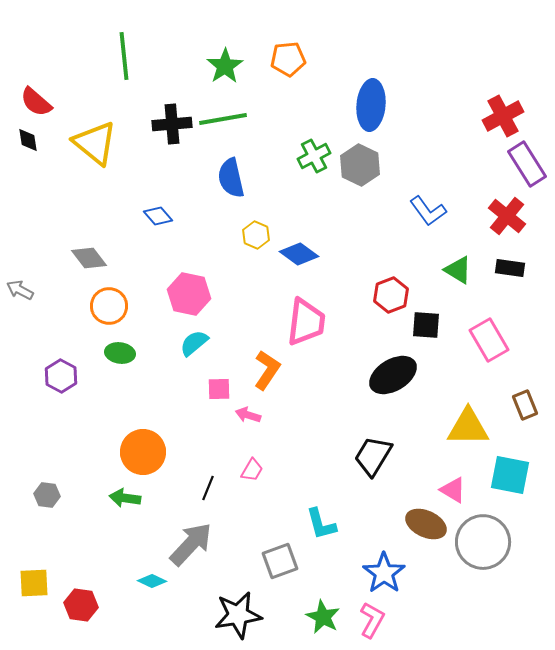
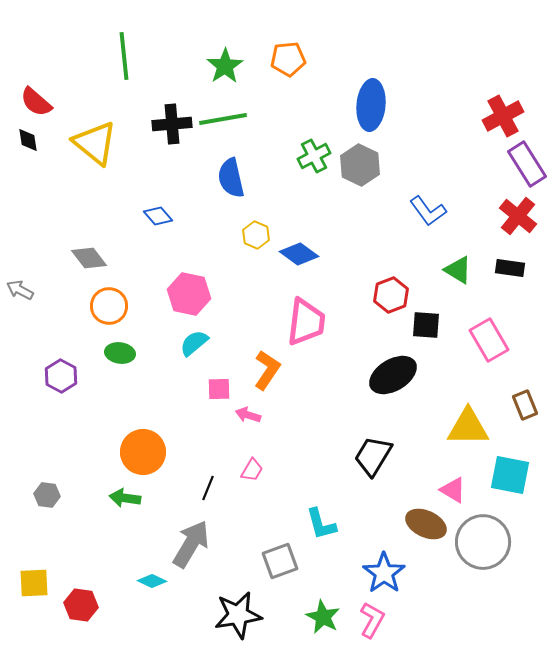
red cross at (507, 216): moved 11 px right
gray arrow at (191, 544): rotated 12 degrees counterclockwise
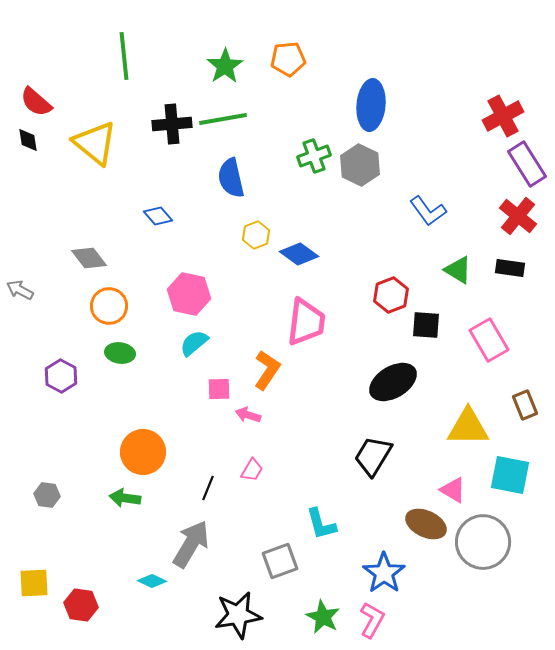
green cross at (314, 156): rotated 8 degrees clockwise
yellow hexagon at (256, 235): rotated 16 degrees clockwise
black ellipse at (393, 375): moved 7 px down
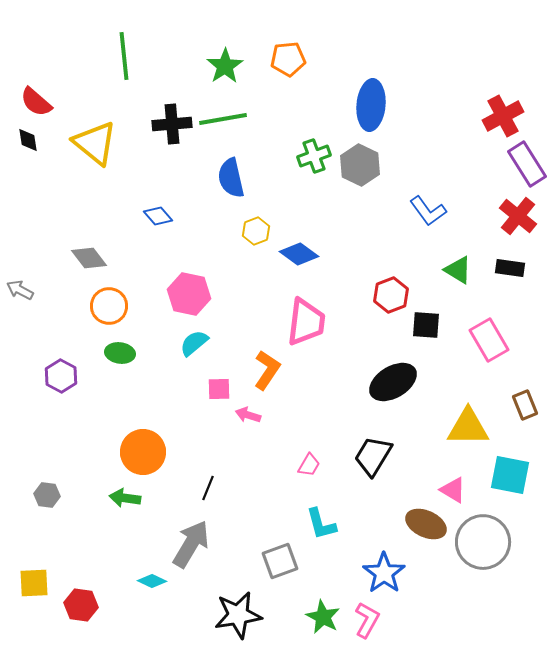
yellow hexagon at (256, 235): moved 4 px up
pink trapezoid at (252, 470): moved 57 px right, 5 px up
pink L-shape at (372, 620): moved 5 px left
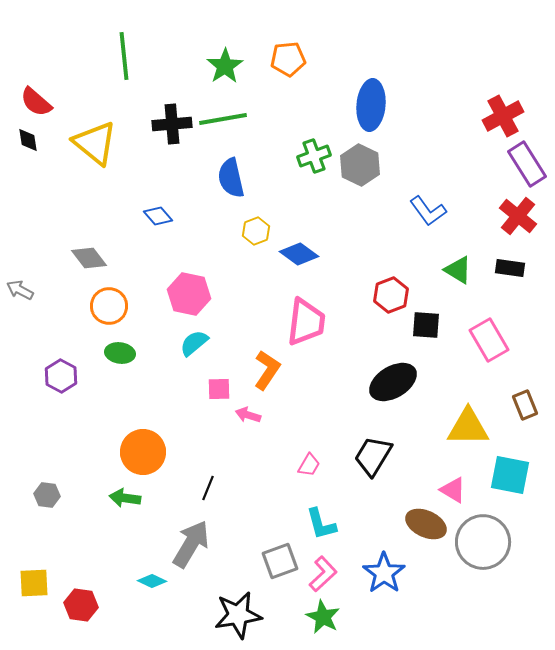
pink L-shape at (367, 620): moved 44 px left, 46 px up; rotated 18 degrees clockwise
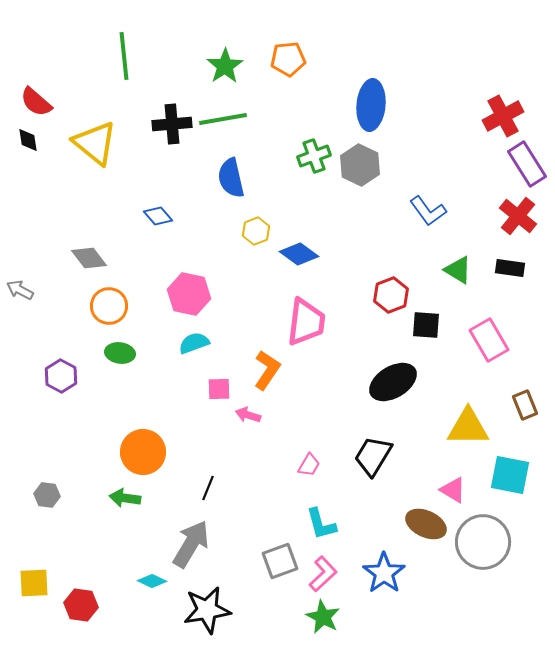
cyan semicircle at (194, 343): rotated 20 degrees clockwise
black star at (238, 615): moved 31 px left, 5 px up
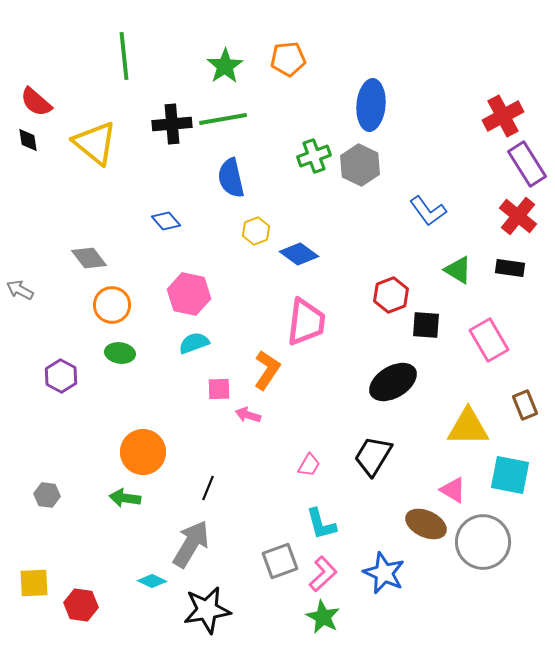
blue diamond at (158, 216): moved 8 px right, 5 px down
orange circle at (109, 306): moved 3 px right, 1 px up
blue star at (384, 573): rotated 12 degrees counterclockwise
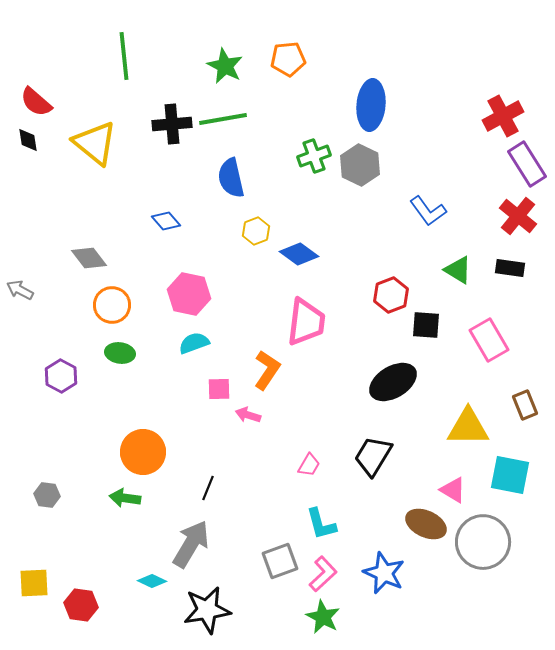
green star at (225, 66): rotated 12 degrees counterclockwise
